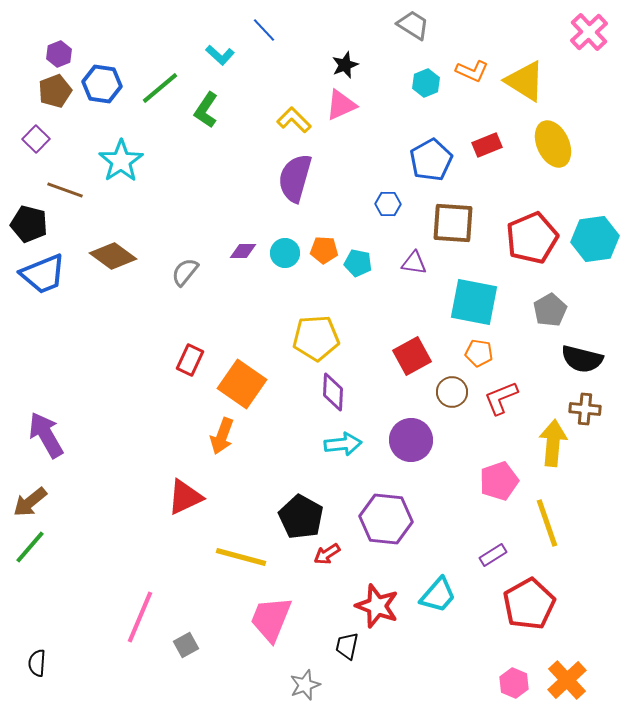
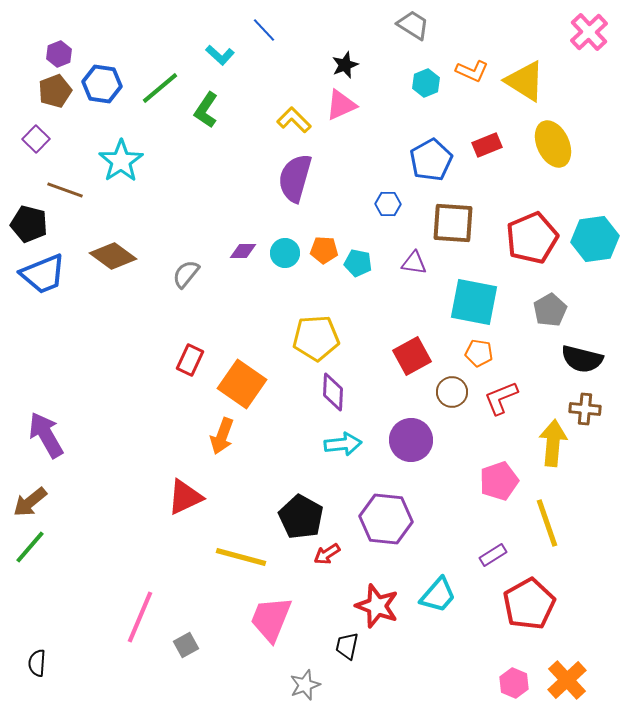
gray semicircle at (185, 272): moved 1 px right, 2 px down
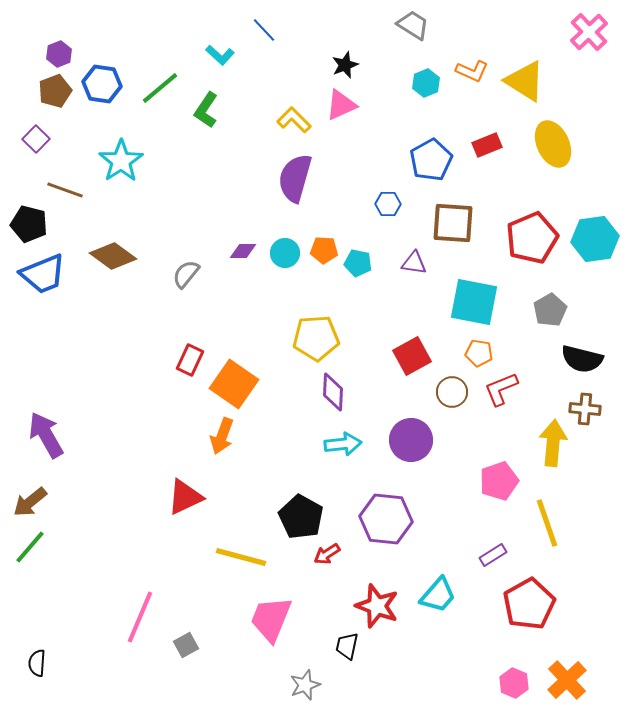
orange square at (242, 384): moved 8 px left
red L-shape at (501, 398): moved 9 px up
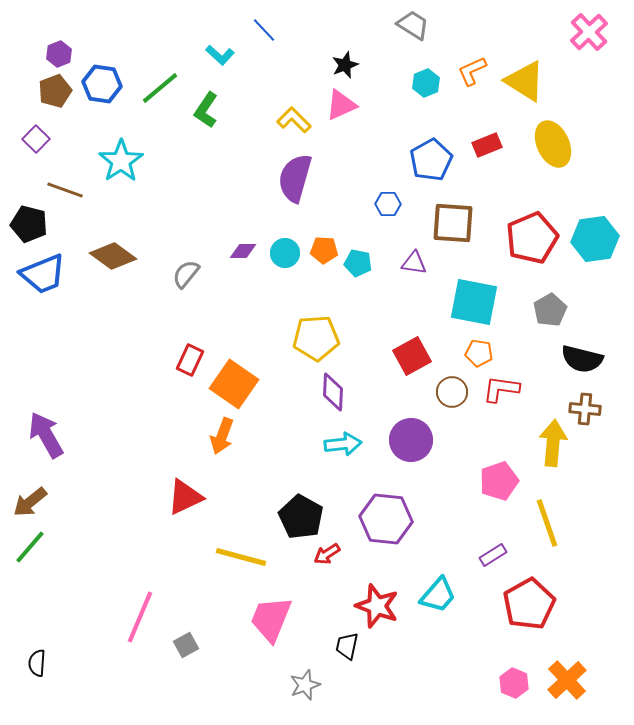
orange L-shape at (472, 71): rotated 132 degrees clockwise
red L-shape at (501, 389): rotated 30 degrees clockwise
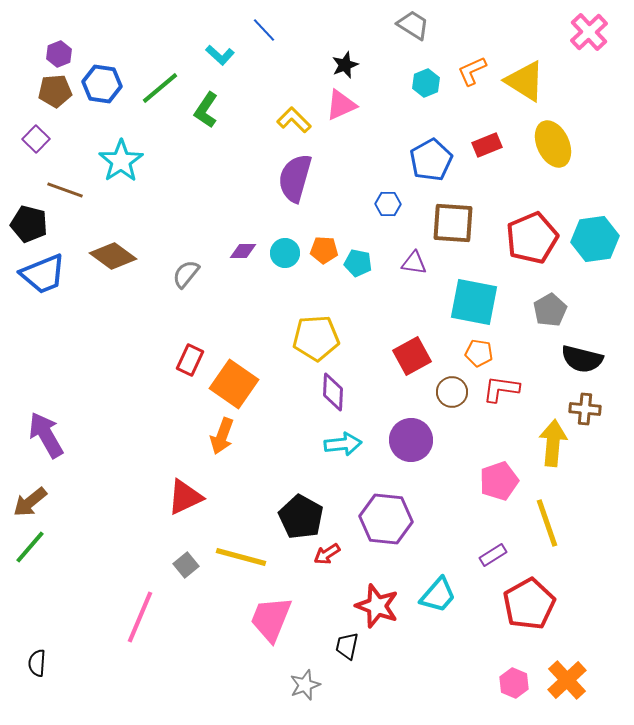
brown pentagon at (55, 91): rotated 16 degrees clockwise
gray square at (186, 645): moved 80 px up; rotated 10 degrees counterclockwise
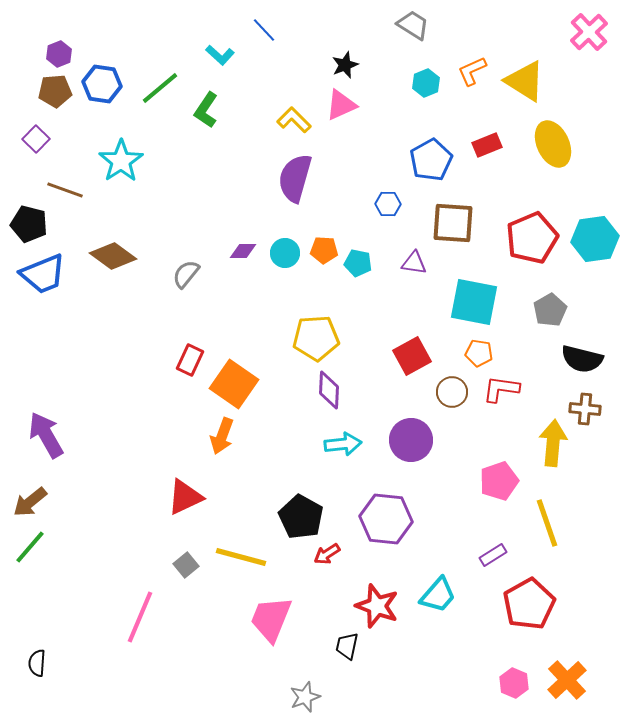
purple diamond at (333, 392): moved 4 px left, 2 px up
gray star at (305, 685): moved 12 px down
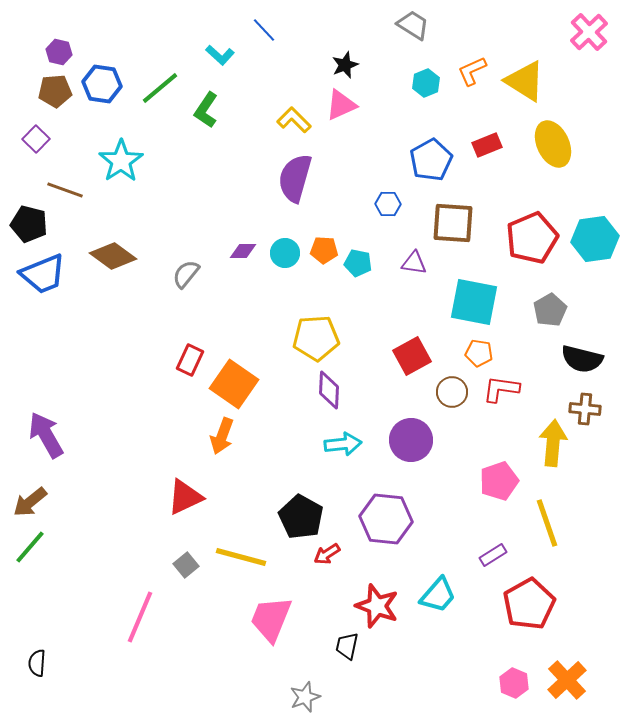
purple hexagon at (59, 54): moved 2 px up; rotated 25 degrees counterclockwise
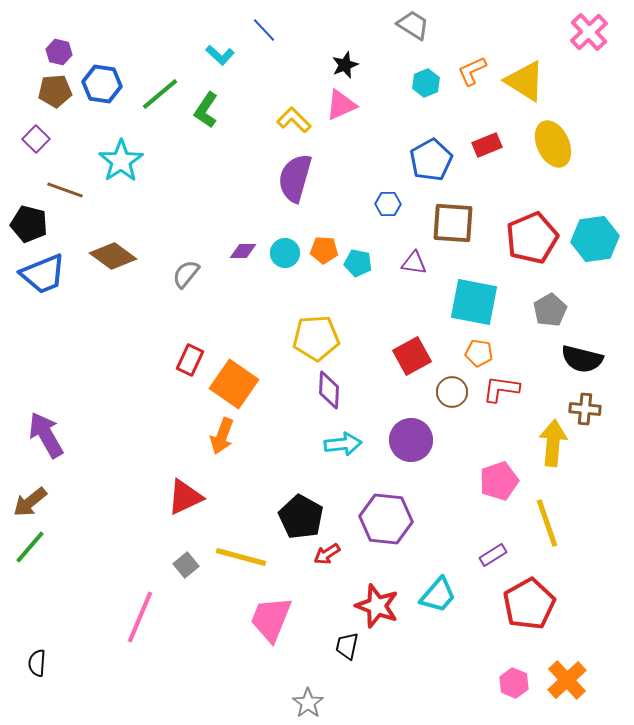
green line at (160, 88): moved 6 px down
gray star at (305, 697): moved 3 px right, 6 px down; rotated 16 degrees counterclockwise
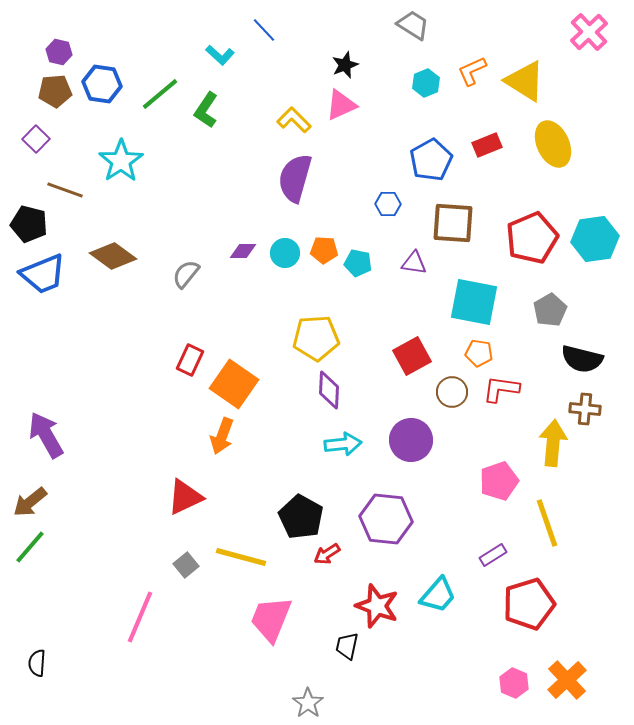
red pentagon at (529, 604): rotated 12 degrees clockwise
